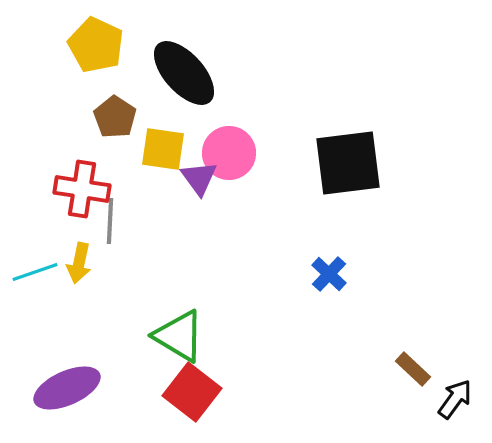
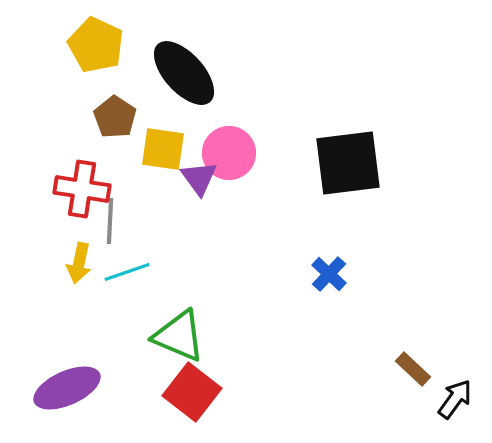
cyan line: moved 92 px right
green triangle: rotated 8 degrees counterclockwise
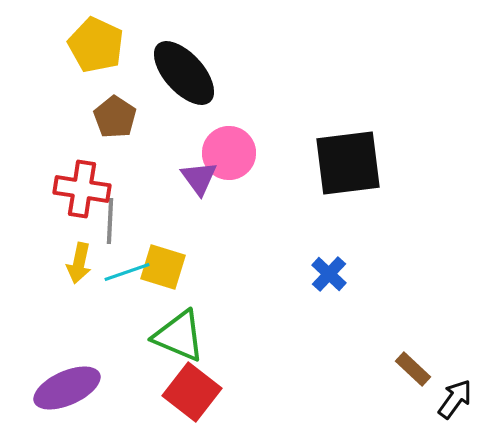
yellow square: moved 118 px down; rotated 9 degrees clockwise
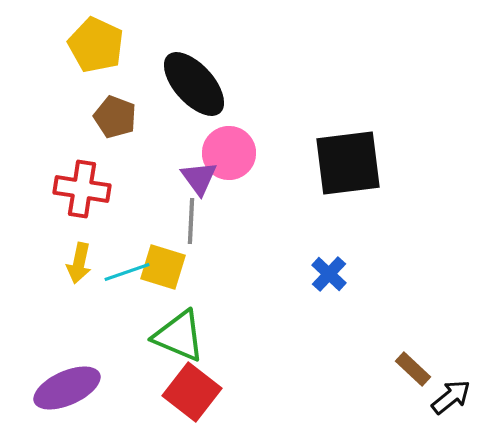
black ellipse: moved 10 px right, 11 px down
brown pentagon: rotated 12 degrees counterclockwise
gray line: moved 81 px right
black arrow: moved 4 px left, 2 px up; rotated 15 degrees clockwise
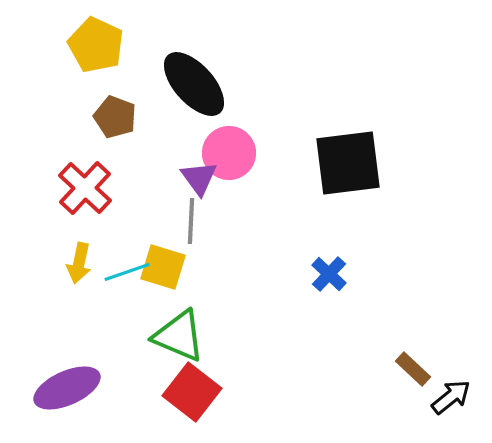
red cross: moved 3 px right, 1 px up; rotated 34 degrees clockwise
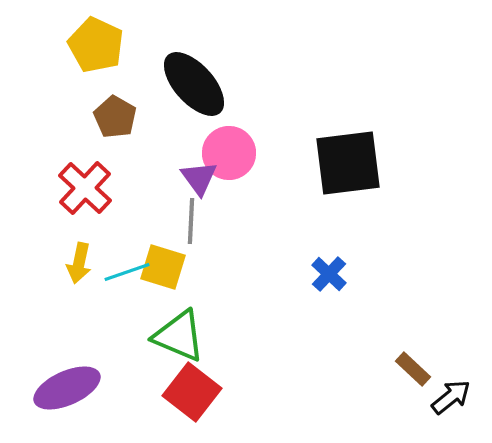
brown pentagon: rotated 9 degrees clockwise
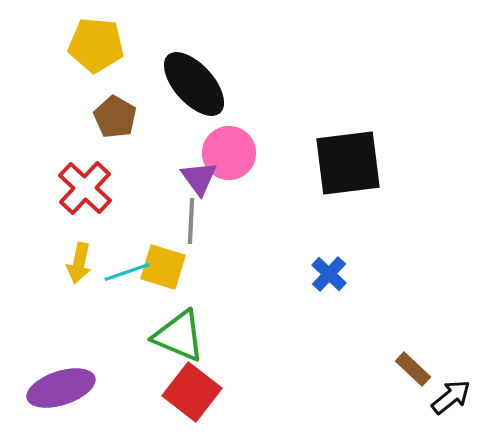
yellow pentagon: rotated 20 degrees counterclockwise
purple ellipse: moved 6 px left; rotated 6 degrees clockwise
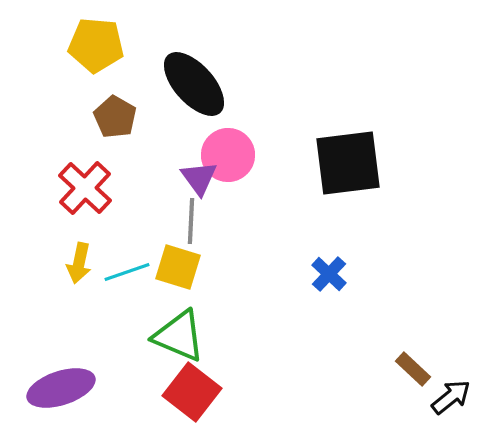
pink circle: moved 1 px left, 2 px down
yellow square: moved 15 px right
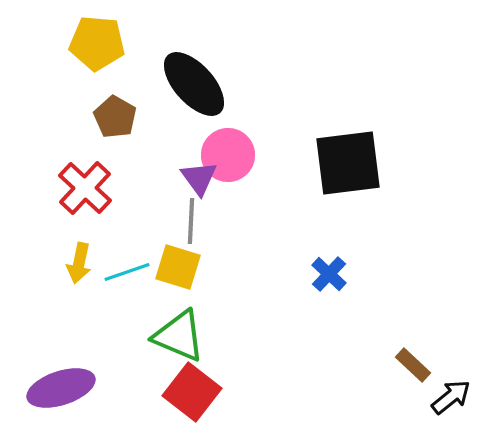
yellow pentagon: moved 1 px right, 2 px up
brown rectangle: moved 4 px up
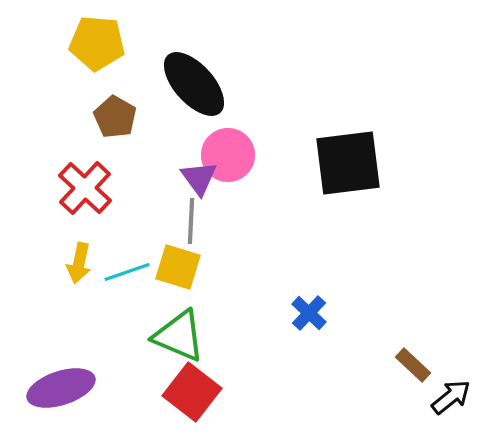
blue cross: moved 20 px left, 39 px down
